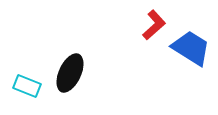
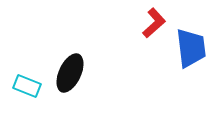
red L-shape: moved 2 px up
blue trapezoid: rotated 51 degrees clockwise
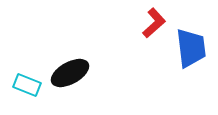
black ellipse: rotated 36 degrees clockwise
cyan rectangle: moved 1 px up
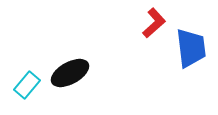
cyan rectangle: rotated 72 degrees counterclockwise
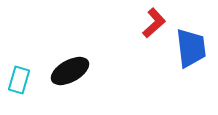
black ellipse: moved 2 px up
cyan rectangle: moved 8 px left, 5 px up; rotated 24 degrees counterclockwise
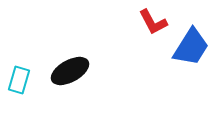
red L-shape: moved 1 px left, 1 px up; rotated 104 degrees clockwise
blue trapezoid: moved 1 px up; rotated 39 degrees clockwise
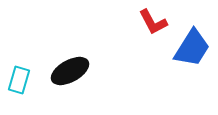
blue trapezoid: moved 1 px right, 1 px down
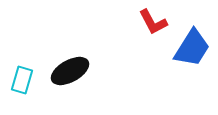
cyan rectangle: moved 3 px right
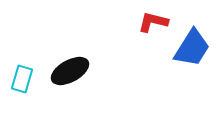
red L-shape: rotated 132 degrees clockwise
cyan rectangle: moved 1 px up
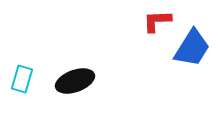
red L-shape: moved 4 px right, 1 px up; rotated 16 degrees counterclockwise
black ellipse: moved 5 px right, 10 px down; rotated 9 degrees clockwise
